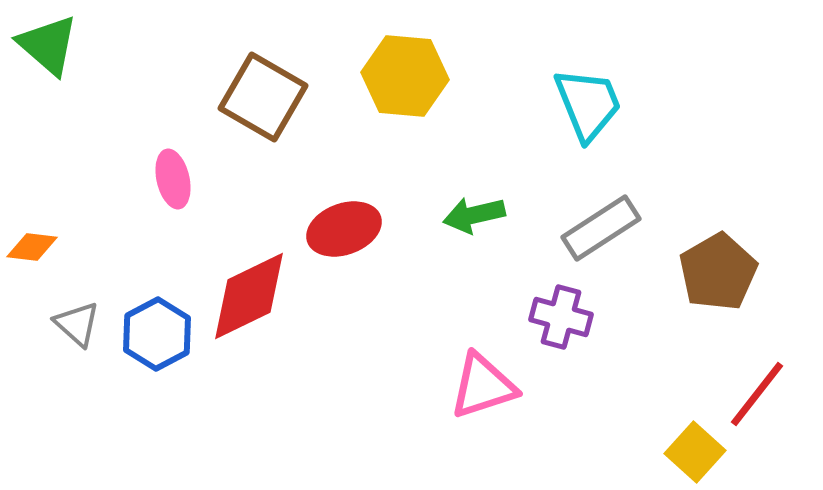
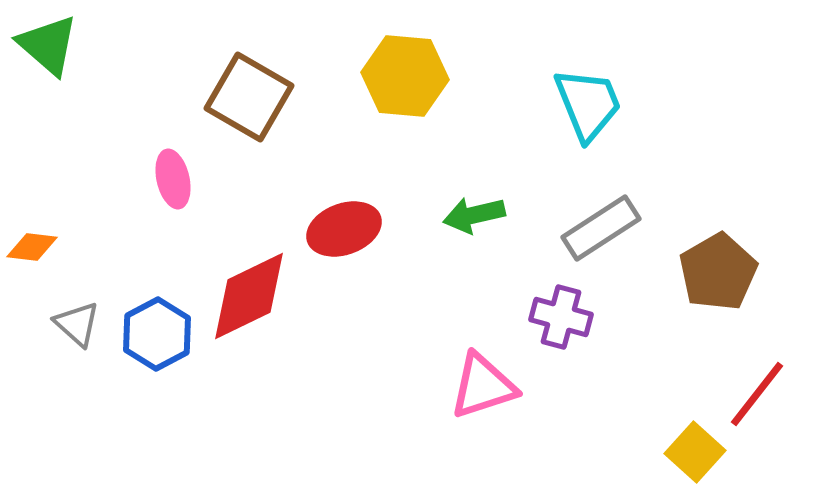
brown square: moved 14 px left
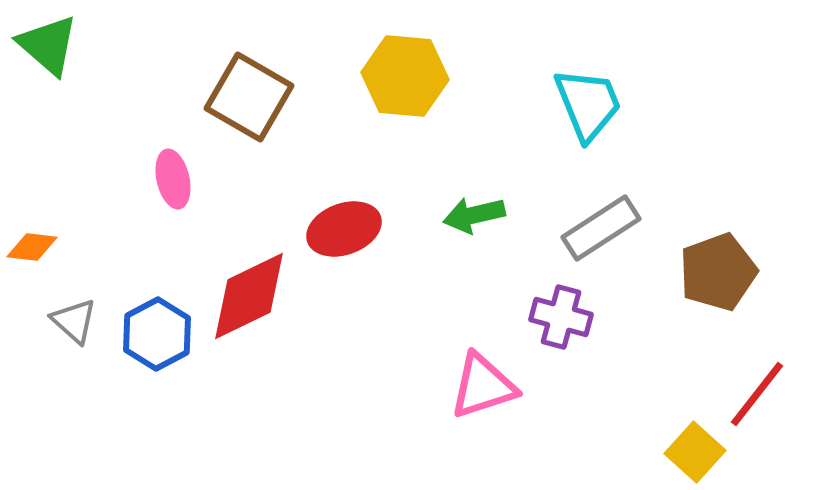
brown pentagon: rotated 10 degrees clockwise
gray triangle: moved 3 px left, 3 px up
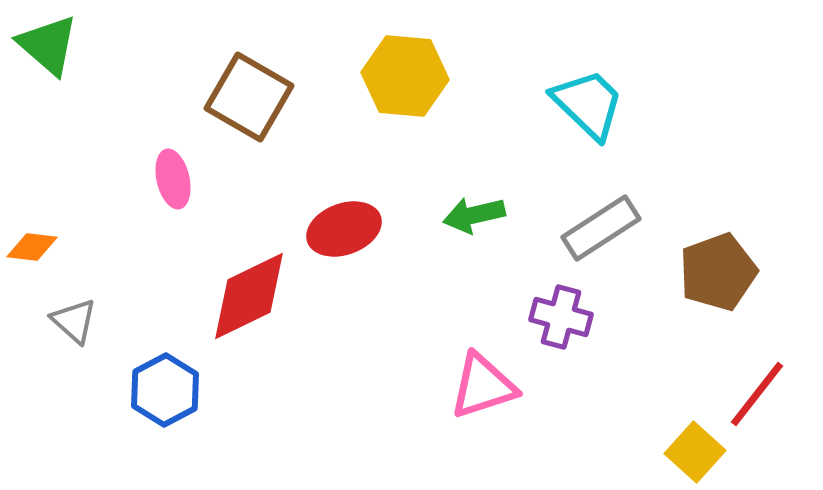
cyan trapezoid: rotated 24 degrees counterclockwise
blue hexagon: moved 8 px right, 56 px down
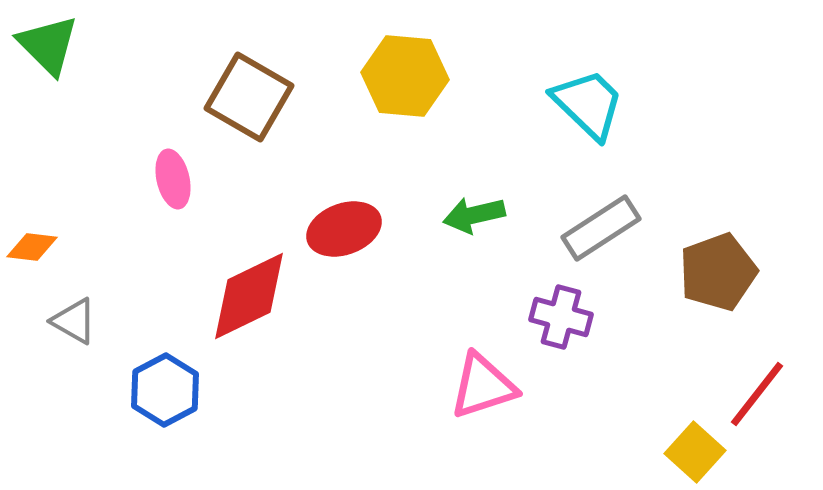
green triangle: rotated 4 degrees clockwise
gray triangle: rotated 12 degrees counterclockwise
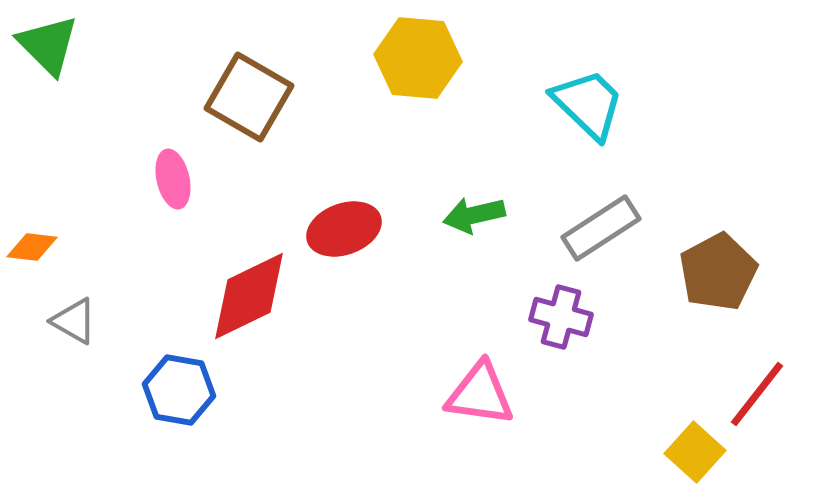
yellow hexagon: moved 13 px right, 18 px up
brown pentagon: rotated 8 degrees counterclockwise
pink triangle: moved 3 px left, 8 px down; rotated 26 degrees clockwise
blue hexagon: moved 14 px right; rotated 22 degrees counterclockwise
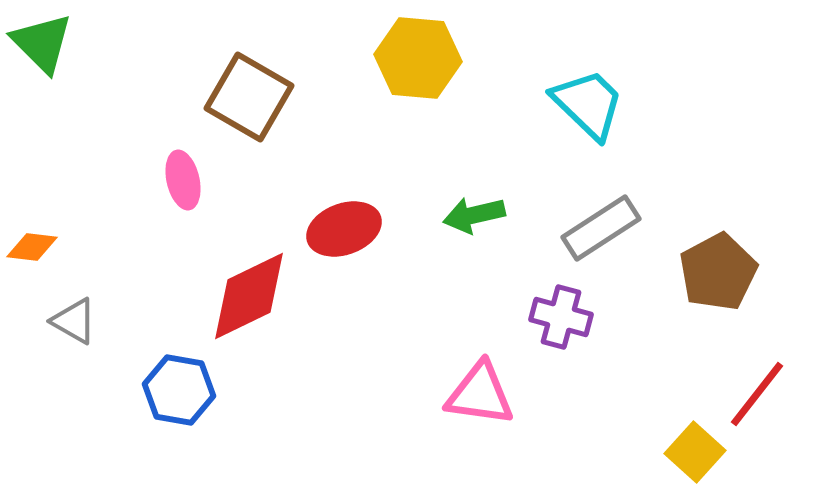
green triangle: moved 6 px left, 2 px up
pink ellipse: moved 10 px right, 1 px down
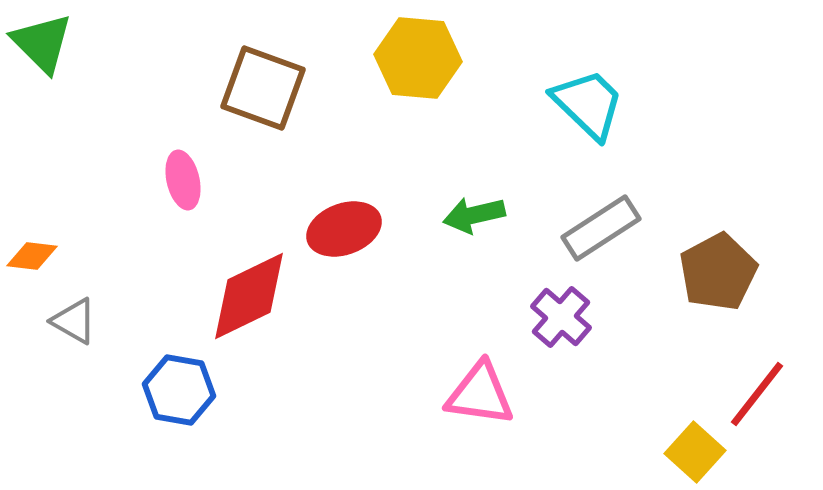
brown square: moved 14 px right, 9 px up; rotated 10 degrees counterclockwise
orange diamond: moved 9 px down
purple cross: rotated 26 degrees clockwise
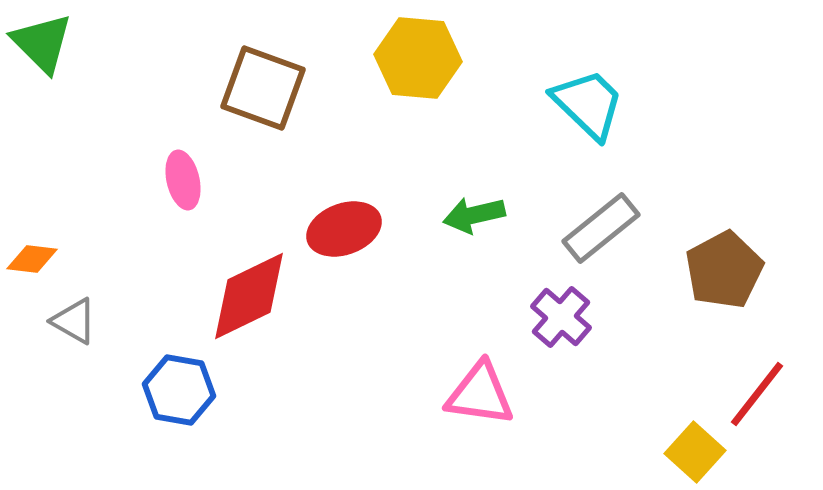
gray rectangle: rotated 6 degrees counterclockwise
orange diamond: moved 3 px down
brown pentagon: moved 6 px right, 2 px up
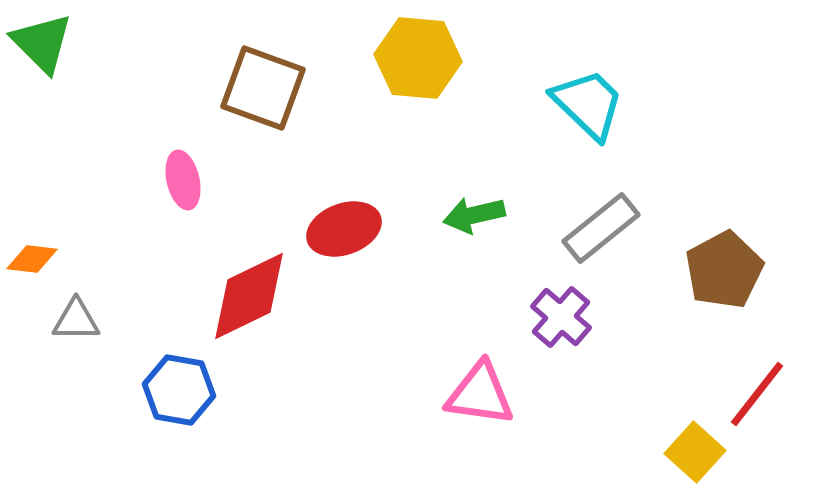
gray triangle: moved 2 px right, 1 px up; rotated 30 degrees counterclockwise
